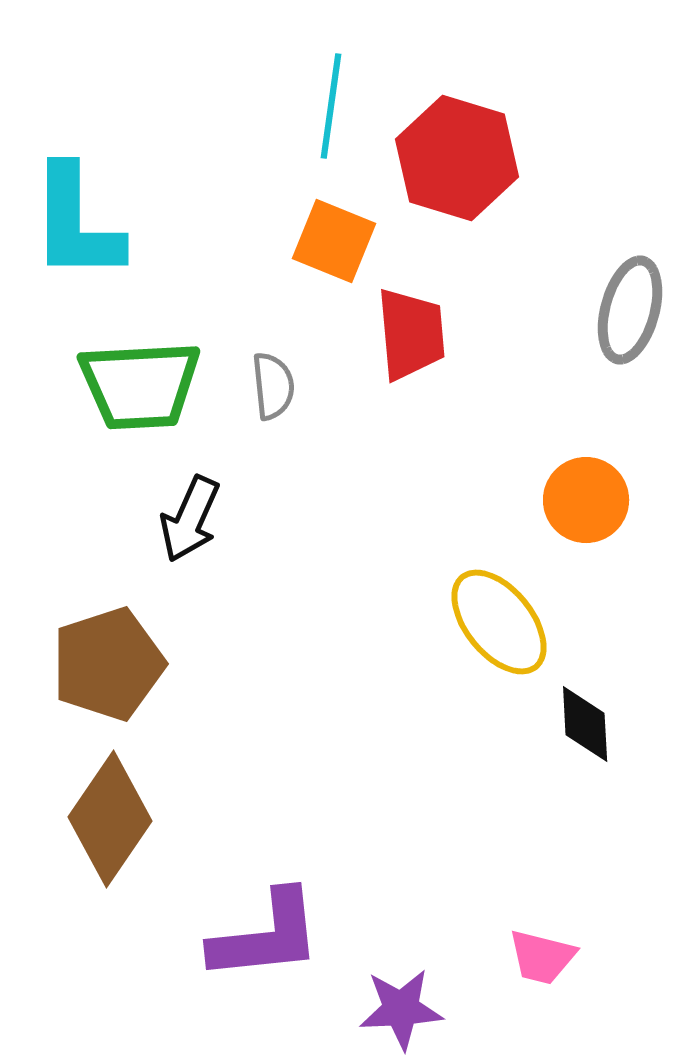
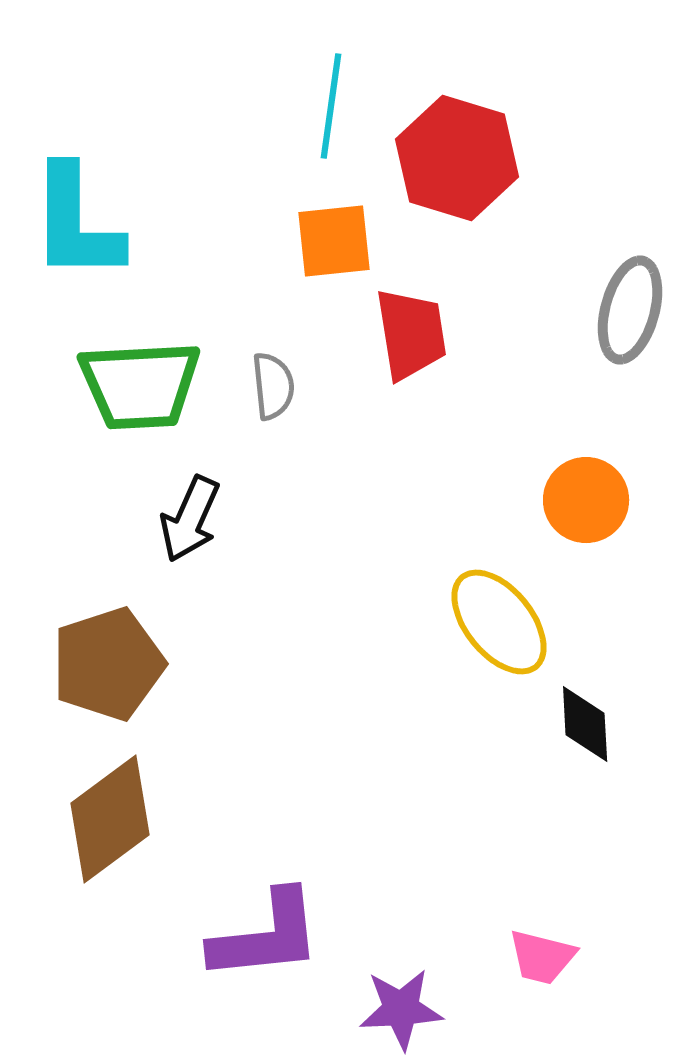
orange square: rotated 28 degrees counterclockwise
red trapezoid: rotated 4 degrees counterclockwise
brown diamond: rotated 19 degrees clockwise
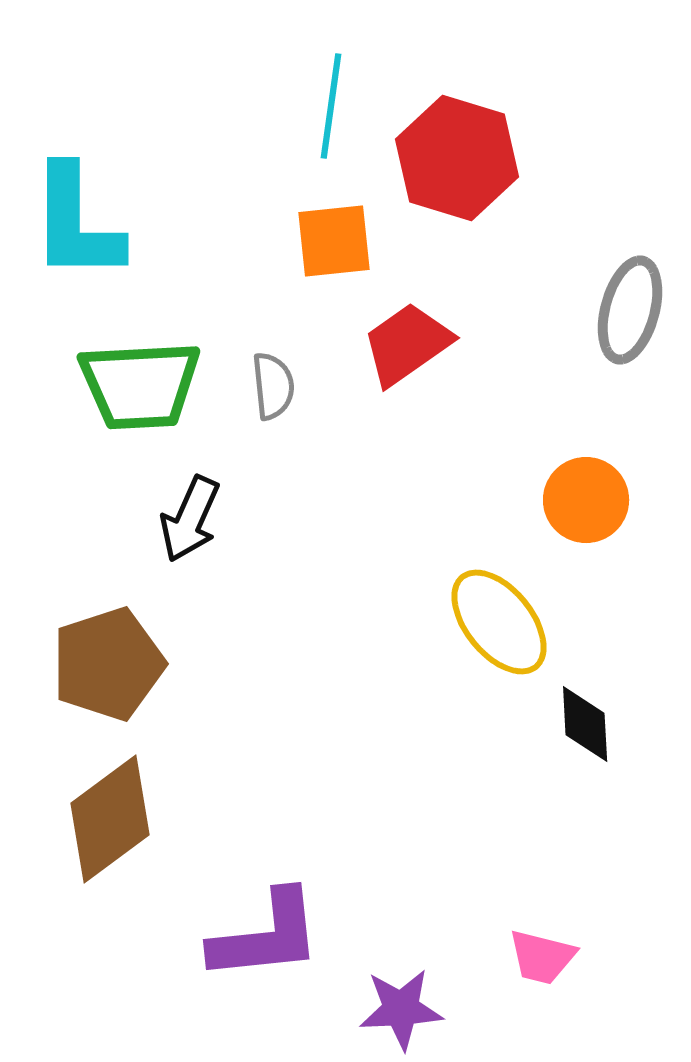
red trapezoid: moved 4 px left, 10 px down; rotated 116 degrees counterclockwise
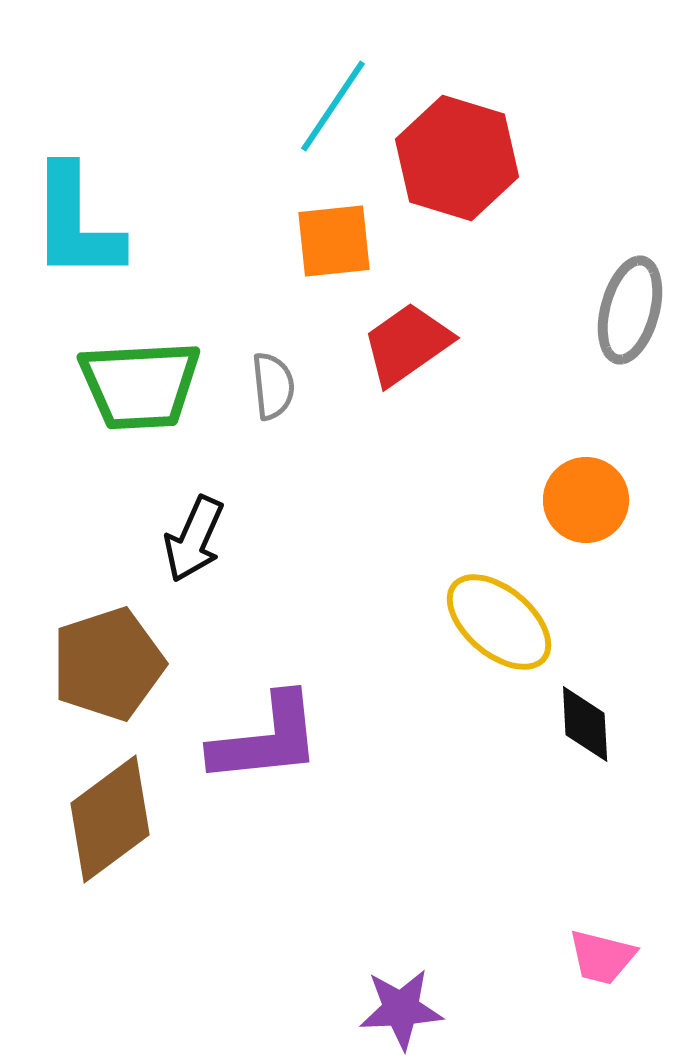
cyan line: moved 2 px right; rotated 26 degrees clockwise
black arrow: moved 4 px right, 20 px down
yellow ellipse: rotated 11 degrees counterclockwise
purple L-shape: moved 197 px up
pink trapezoid: moved 60 px right
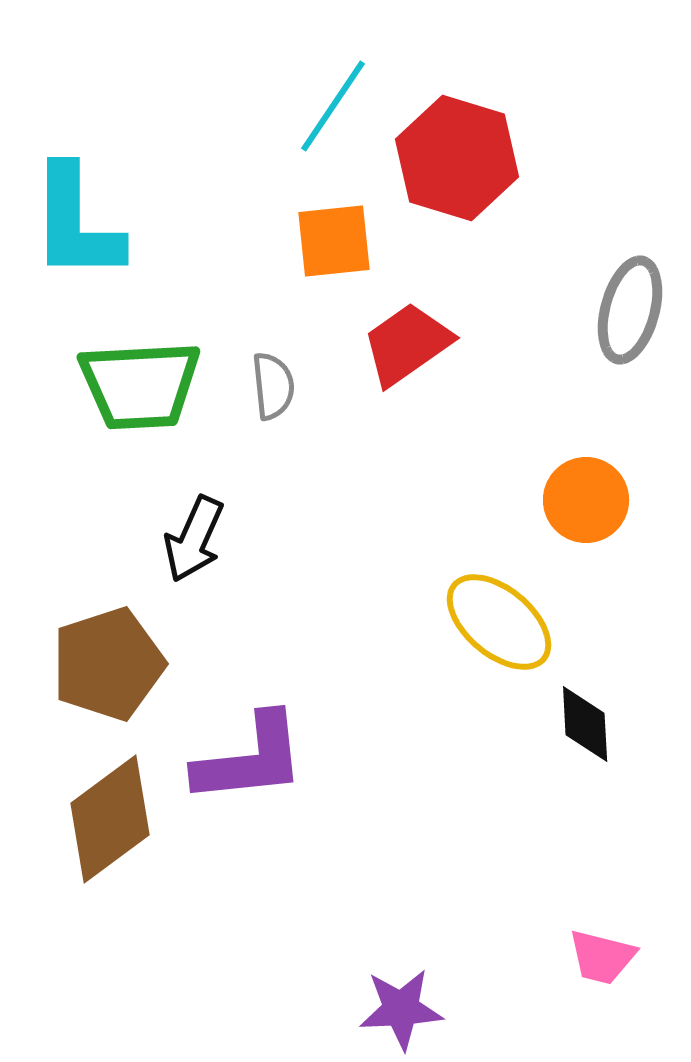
purple L-shape: moved 16 px left, 20 px down
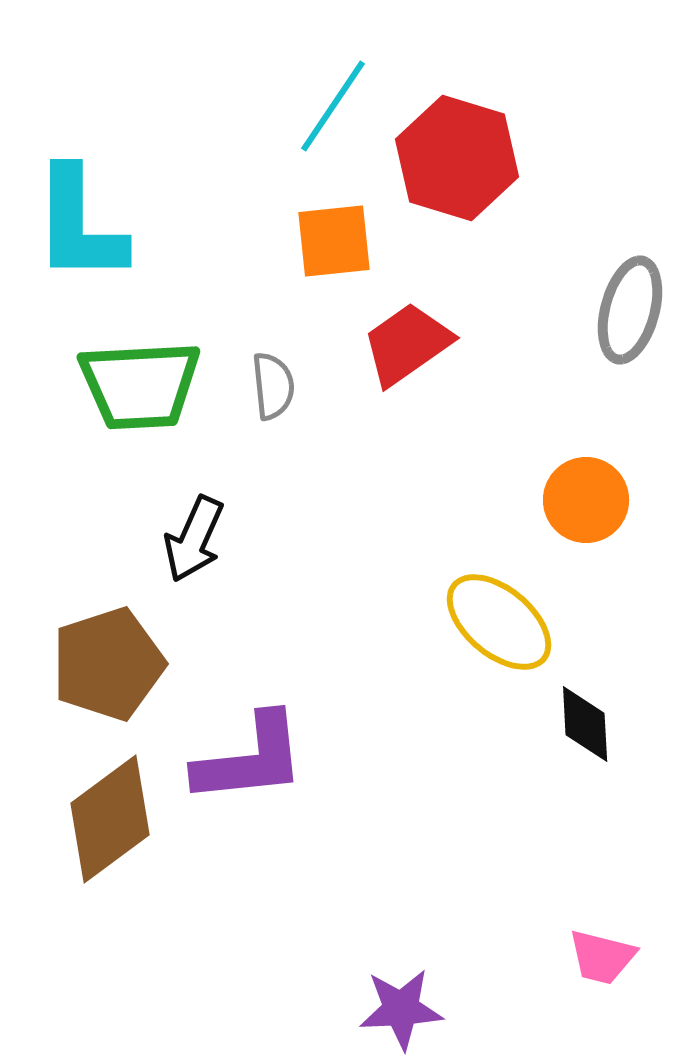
cyan L-shape: moved 3 px right, 2 px down
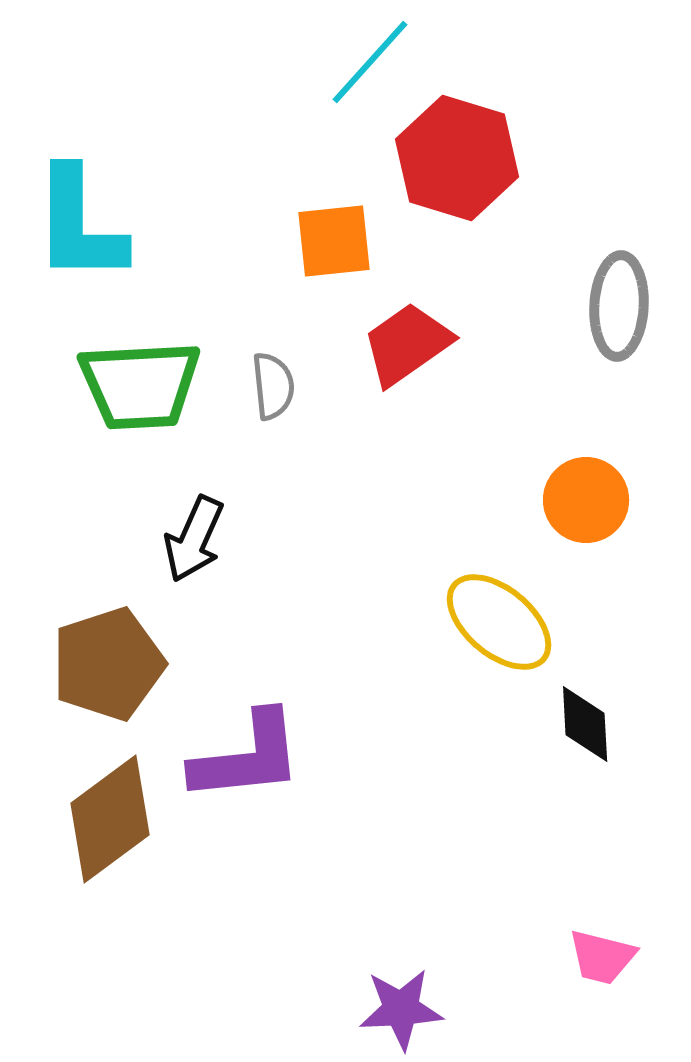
cyan line: moved 37 px right, 44 px up; rotated 8 degrees clockwise
gray ellipse: moved 11 px left, 4 px up; rotated 12 degrees counterclockwise
purple L-shape: moved 3 px left, 2 px up
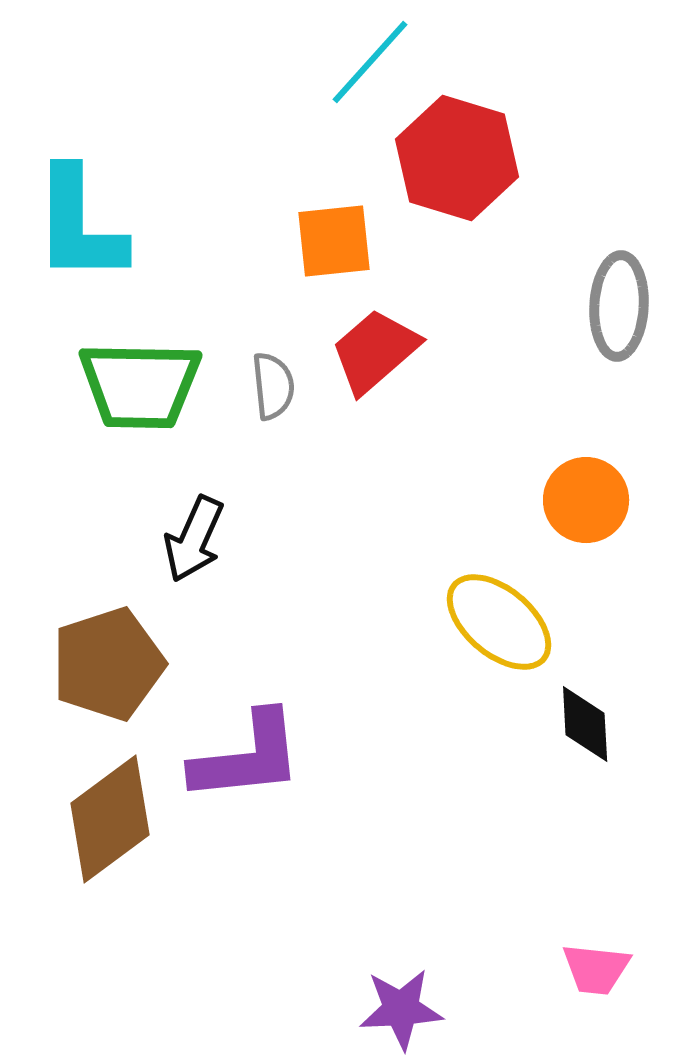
red trapezoid: moved 32 px left, 7 px down; rotated 6 degrees counterclockwise
green trapezoid: rotated 4 degrees clockwise
pink trapezoid: moved 6 px left, 12 px down; rotated 8 degrees counterclockwise
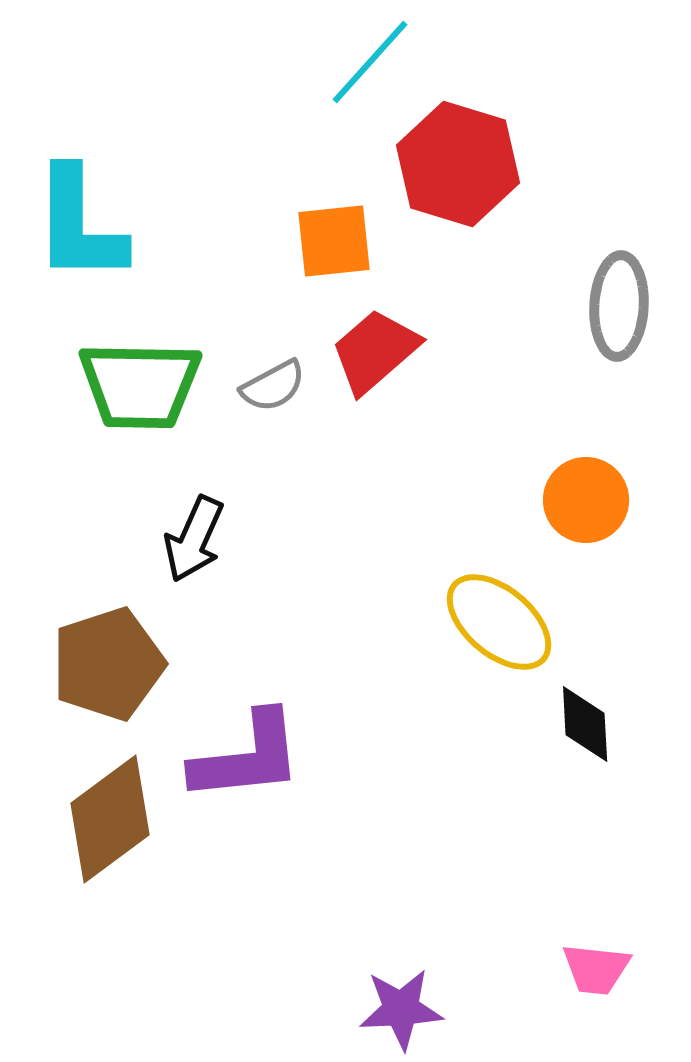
red hexagon: moved 1 px right, 6 px down
gray semicircle: rotated 68 degrees clockwise
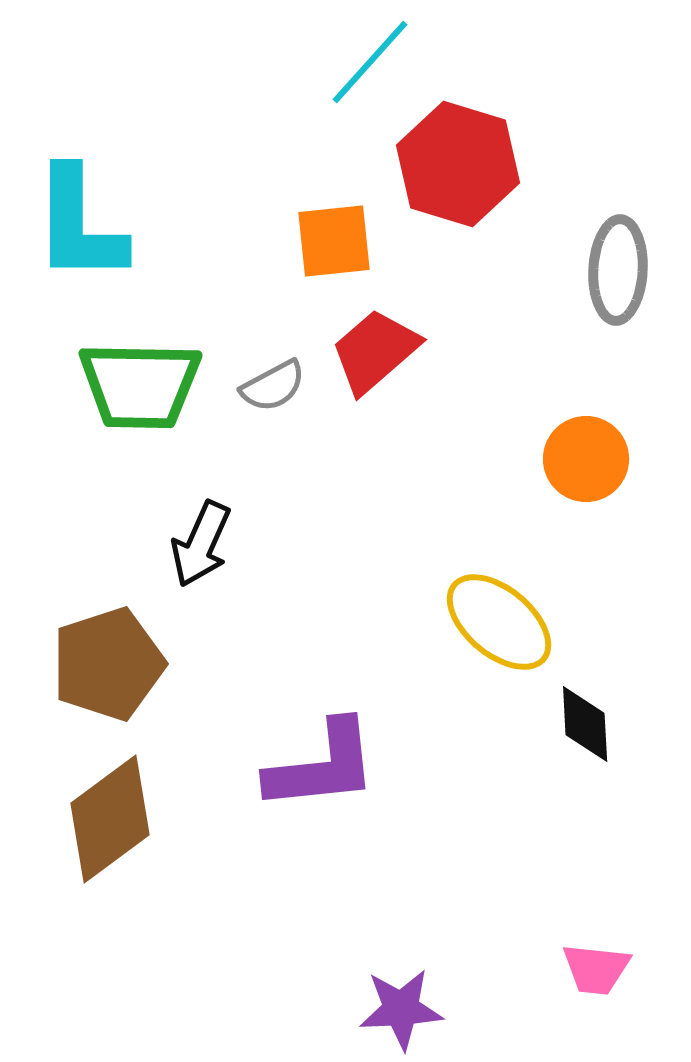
gray ellipse: moved 1 px left, 36 px up
orange circle: moved 41 px up
black arrow: moved 7 px right, 5 px down
purple L-shape: moved 75 px right, 9 px down
